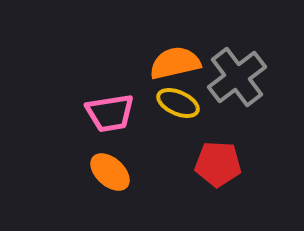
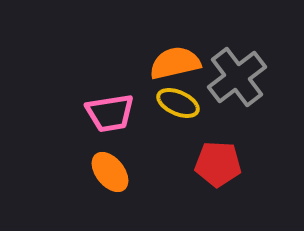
orange ellipse: rotated 9 degrees clockwise
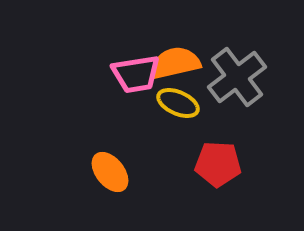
pink trapezoid: moved 26 px right, 39 px up
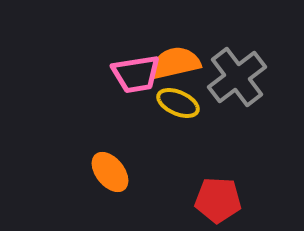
red pentagon: moved 36 px down
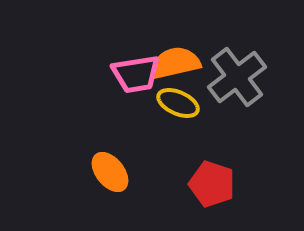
red pentagon: moved 6 px left, 16 px up; rotated 15 degrees clockwise
